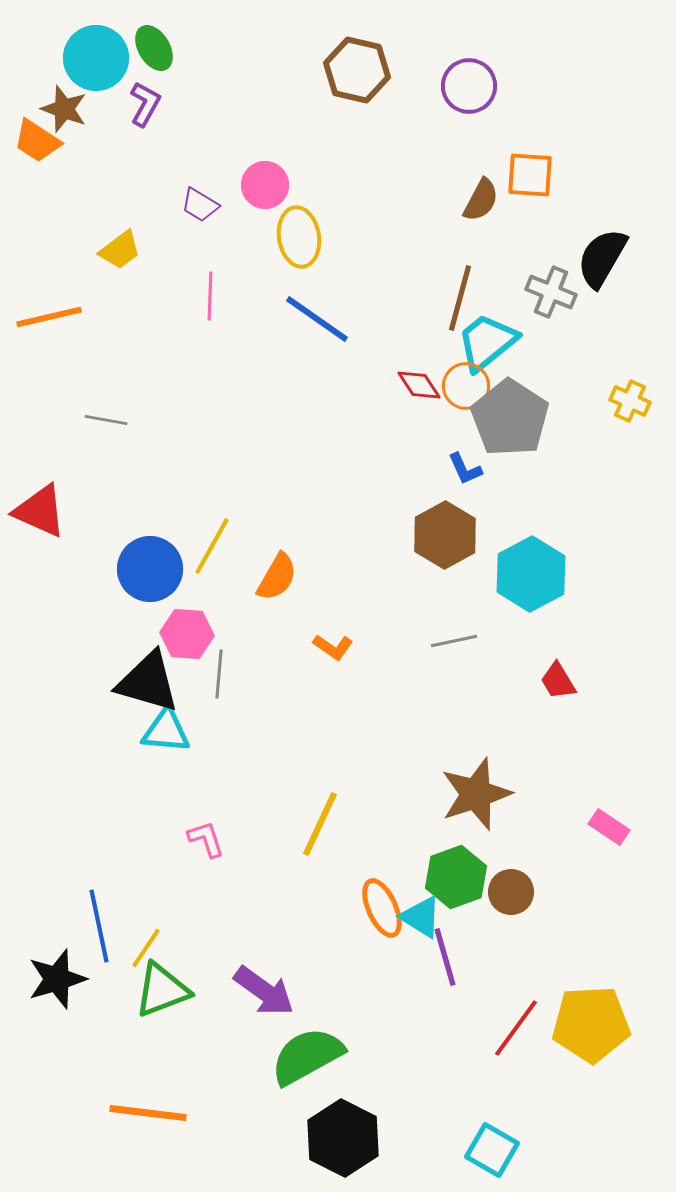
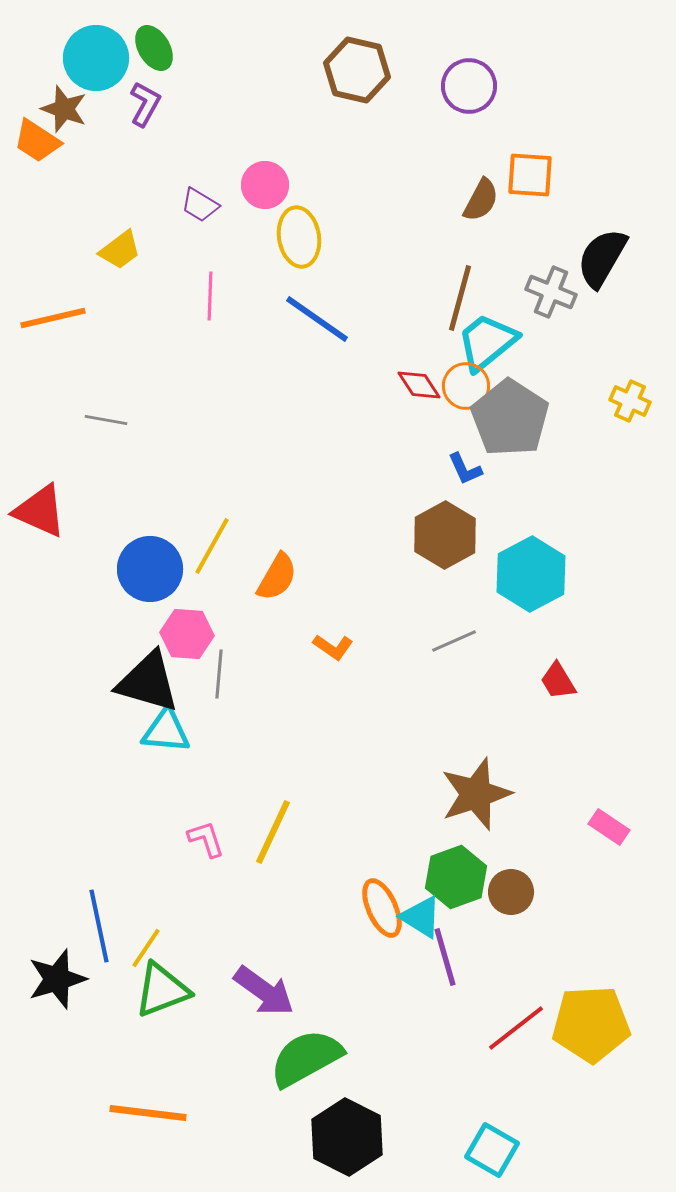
orange line at (49, 317): moved 4 px right, 1 px down
gray line at (454, 641): rotated 12 degrees counterclockwise
yellow line at (320, 824): moved 47 px left, 8 px down
red line at (516, 1028): rotated 16 degrees clockwise
green semicircle at (307, 1056): moved 1 px left, 2 px down
black hexagon at (343, 1138): moved 4 px right, 1 px up
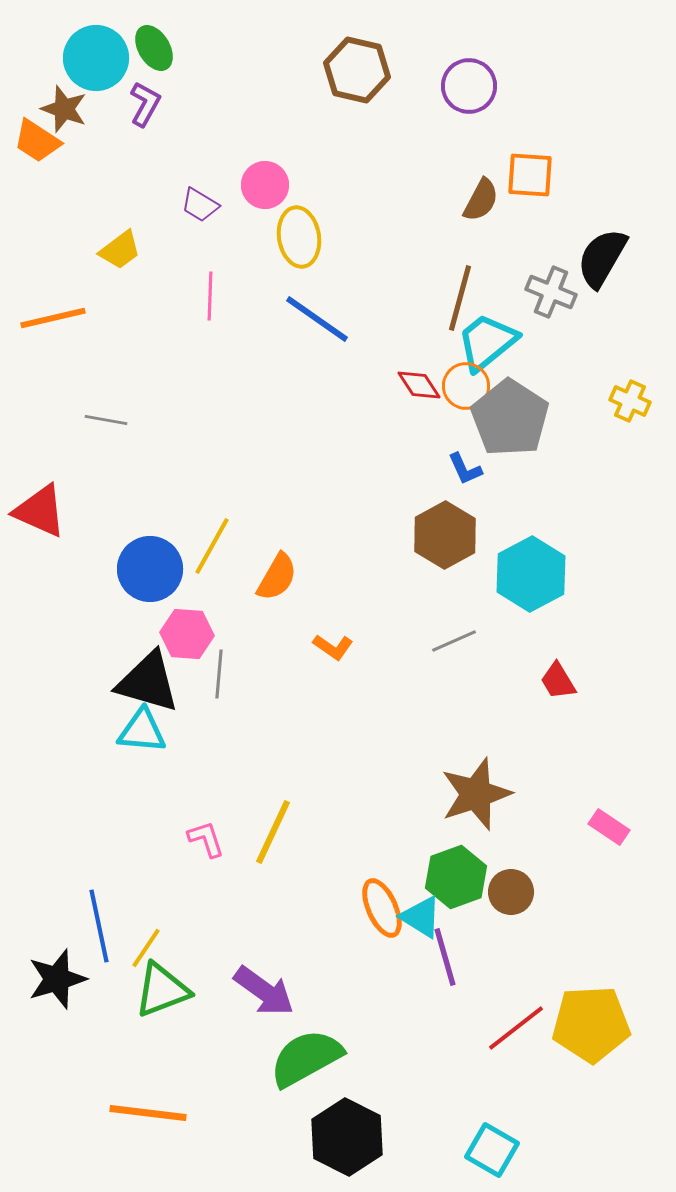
cyan triangle at (166, 731): moved 24 px left
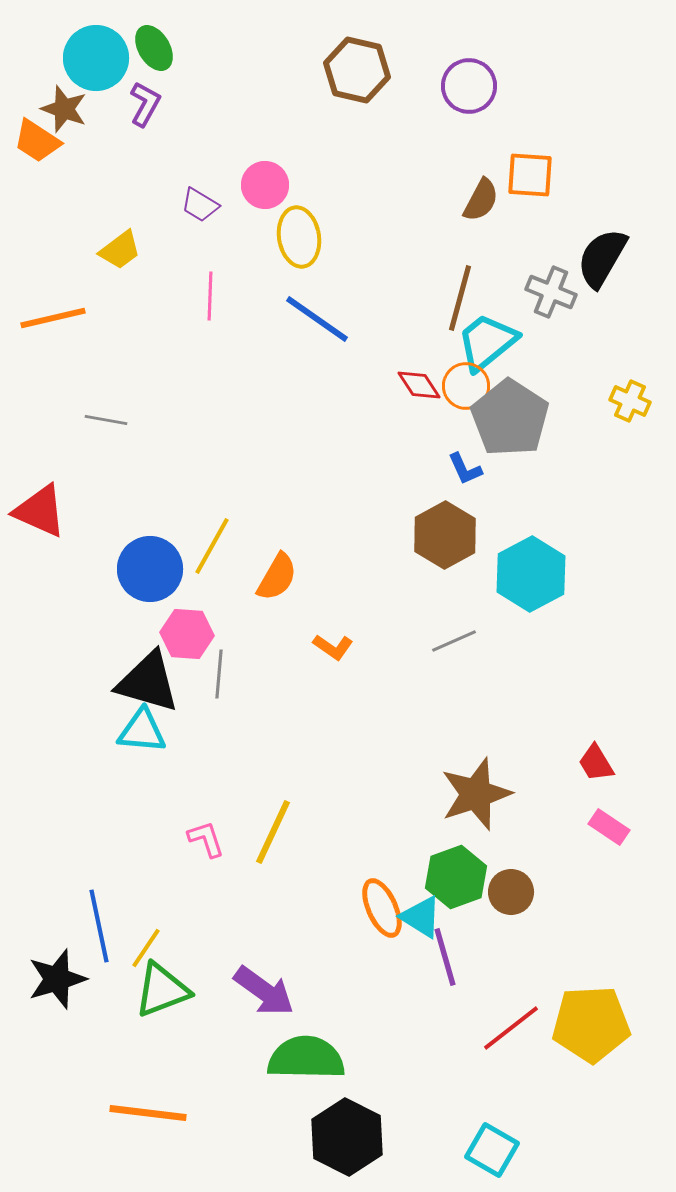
red trapezoid at (558, 681): moved 38 px right, 82 px down
red line at (516, 1028): moved 5 px left
green semicircle at (306, 1058): rotated 30 degrees clockwise
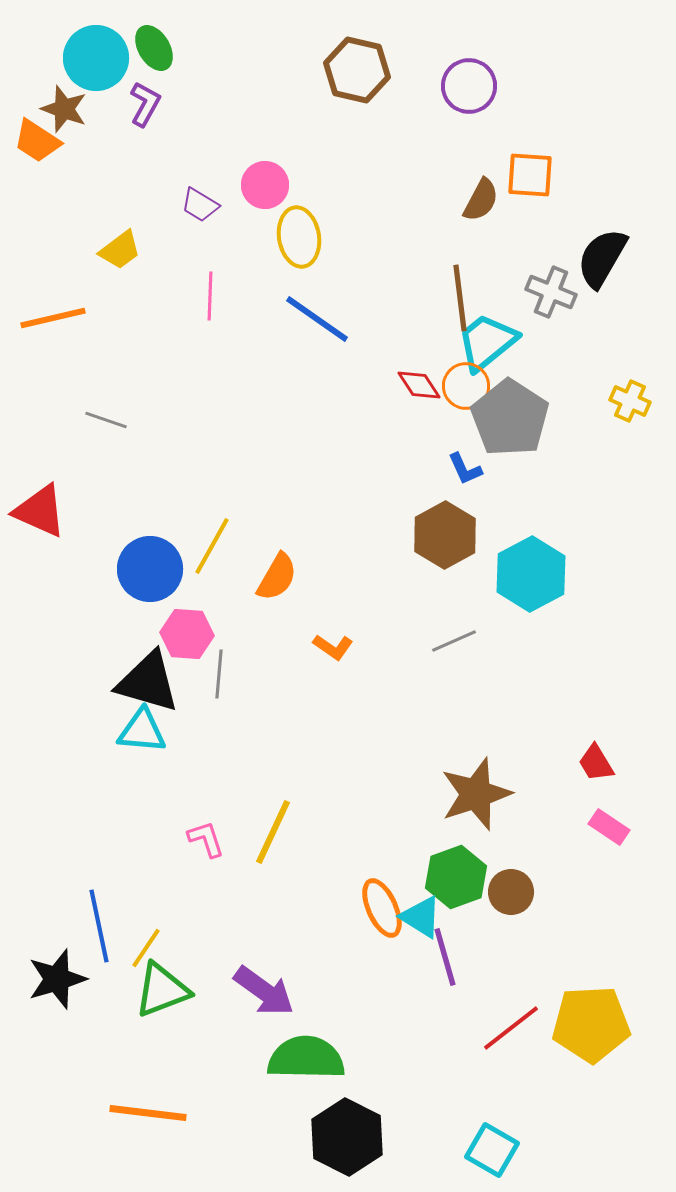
brown line at (460, 298): rotated 22 degrees counterclockwise
gray line at (106, 420): rotated 9 degrees clockwise
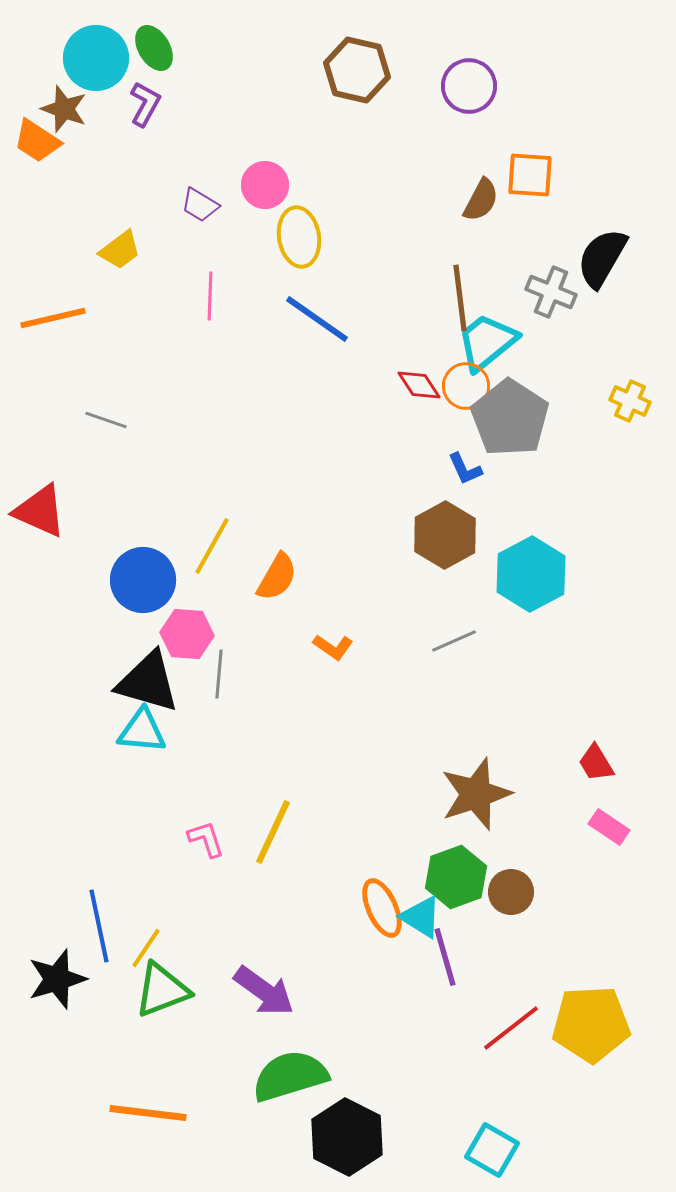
blue circle at (150, 569): moved 7 px left, 11 px down
green semicircle at (306, 1058): moved 16 px left, 18 px down; rotated 18 degrees counterclockwise
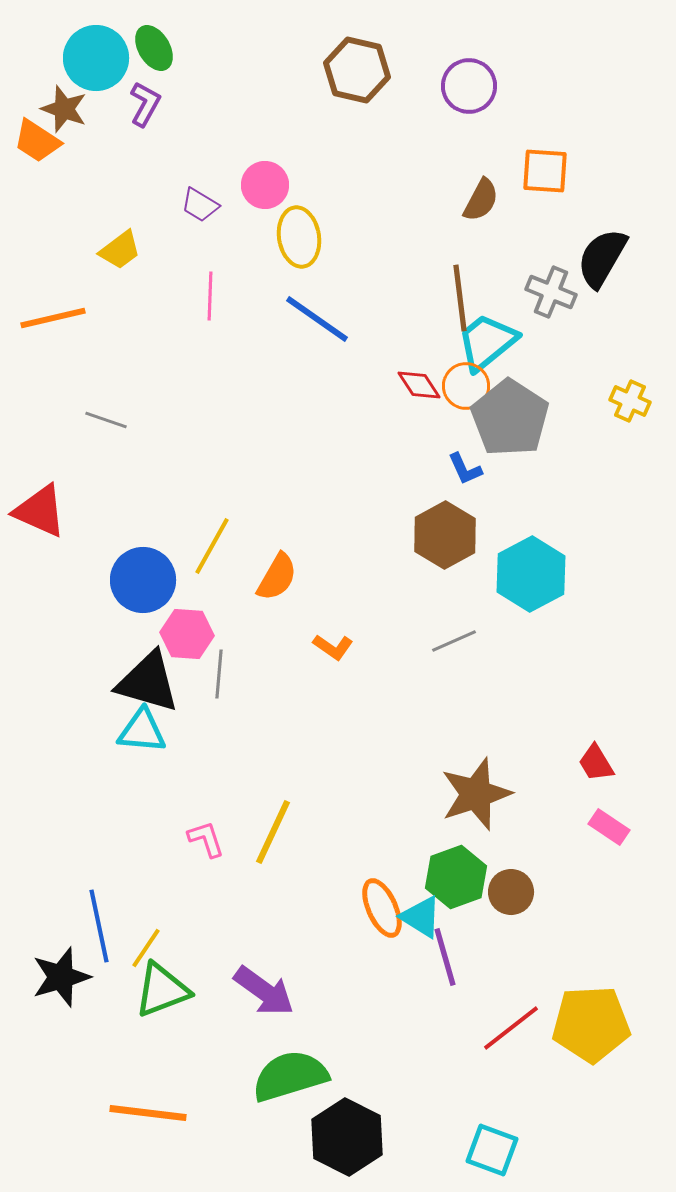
orange square at (530, 175): moved 15 px right, 4 px up
black star at (57, 979): moved 4 px right, 2 px up
cyan square at (492, 1150): rotated 10 degrees counterclockwise
